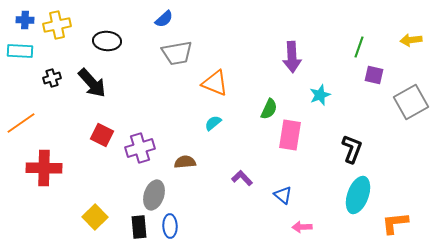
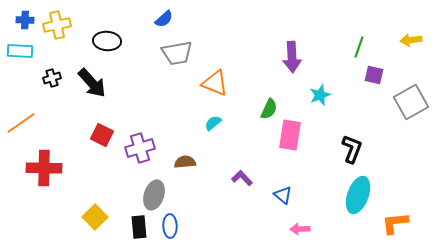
pink arrow: moved 2 px left, 2 px down
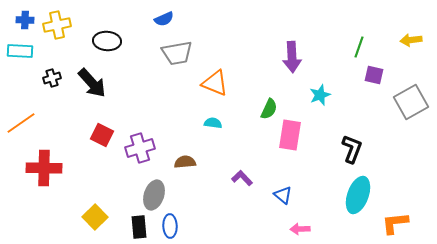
blue semicircle: rotated 18 degrees clockwise
cyan semicircle: rotated 48 degrees clockwise
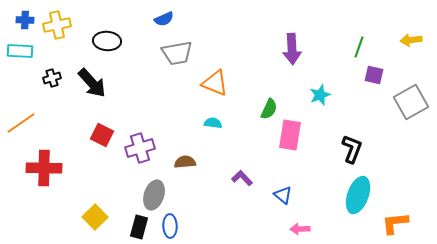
purple arrow: moved 8 px up
black rectangle: rotated 20 degrees clockwise
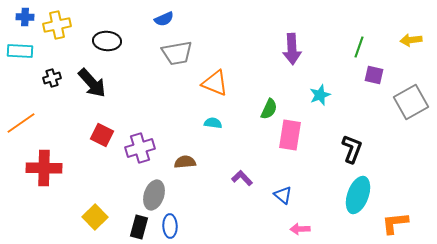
blue cross: moved 3 px up
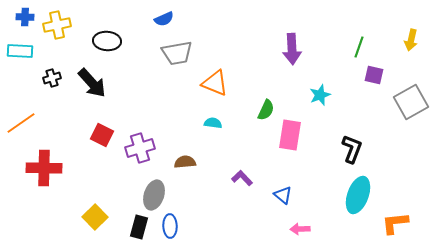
yellow arrow: rotated 70 degrees counterclockwise
green semicircle: moved 3 px left, 1 px down
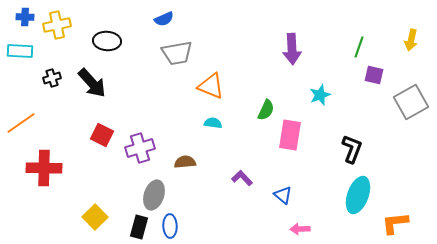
orange triangle: moved 4 px left, 3 px down
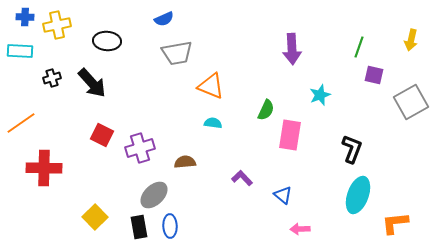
gray ellipse: rotated 28 degrees clockwise
black rectangle: rotated 25 degrees counterclockwise
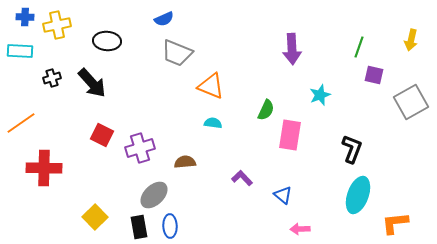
gray trapezoid: rotated 32 degrees clockwise
